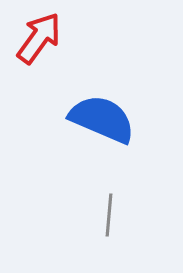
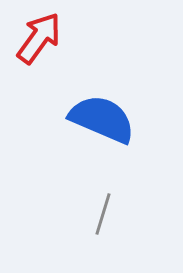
gray line: moved 6 px left, 1 px up; rotated 12 degrees clockwise
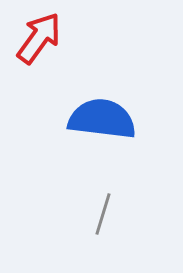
blue semicircle: rotated 16 degrees counterclockwise
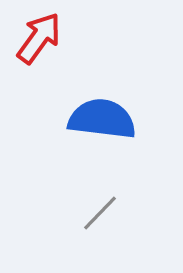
gray line: moved 3 px left, 1 px up; rotated 27 degrees clockwise
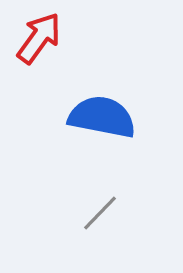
blue semicircle: moved 2 px up; rotated 4 degrees clockwise
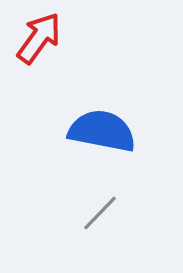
blue semicircle: moved 14 px down
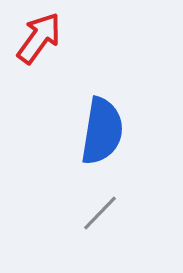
blue semicircle: rotated 88 degrees clockwise
